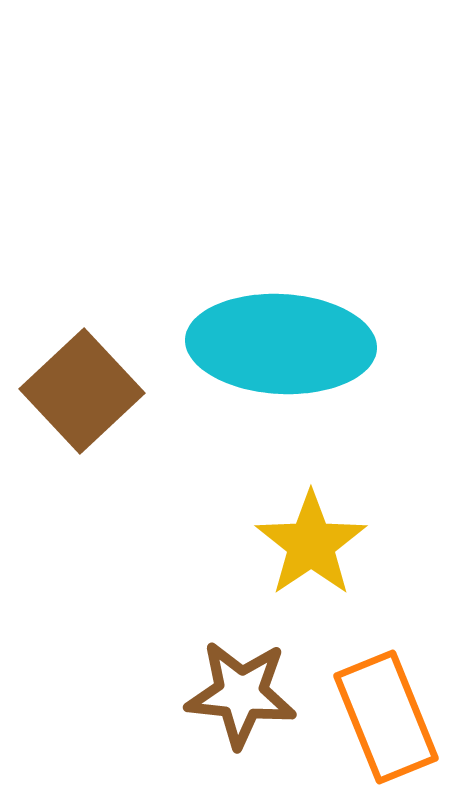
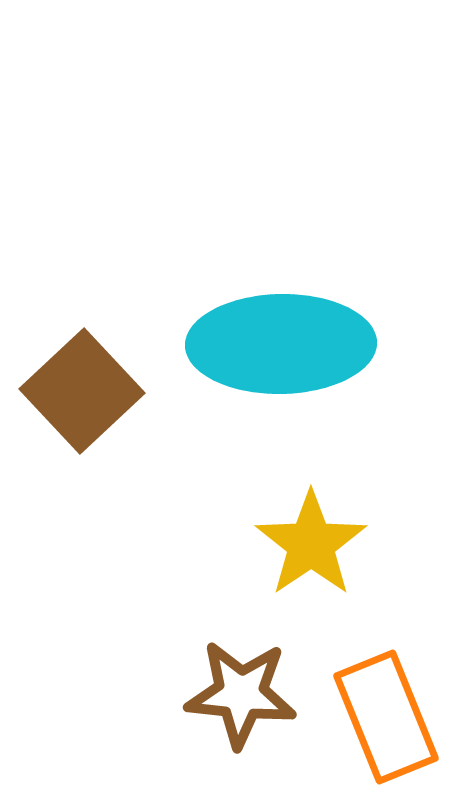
cyan ellipse: rotated 4 degrees counterclockwise
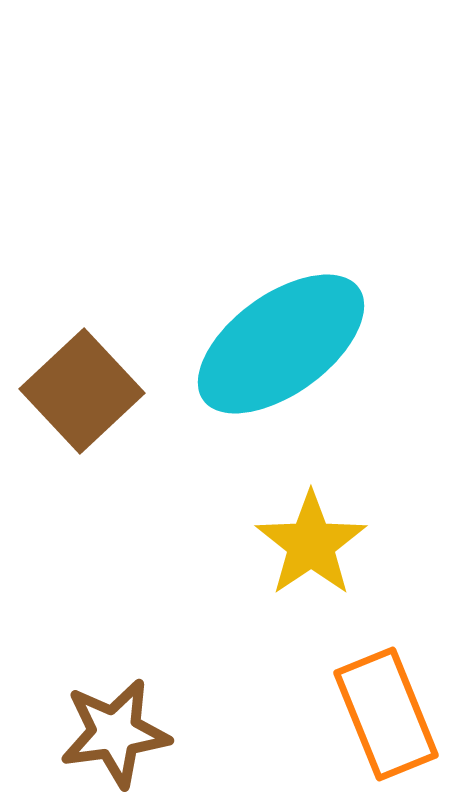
cyan ellipse: rotated 35 degrees counterclockwise
brown star: moved 126 px left, 39 px down; rotated 14 degrees counterclockwise
orange rectangle: moved 3 px up
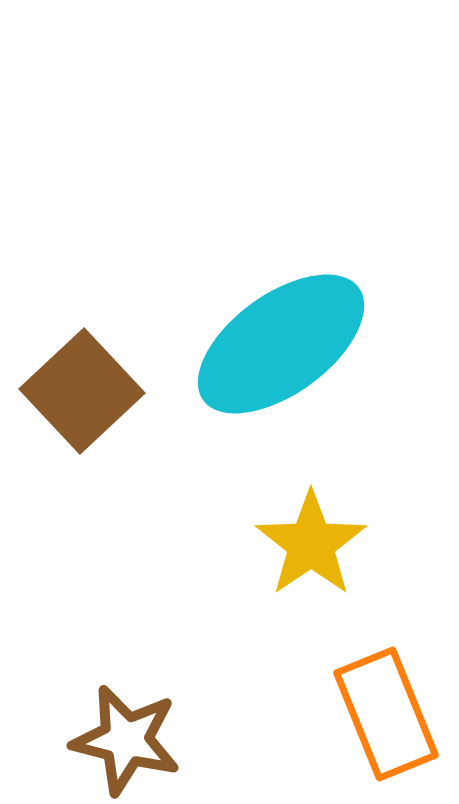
brown star: moved 11 px right, 7 px down; rotated 22 degrees clockwise
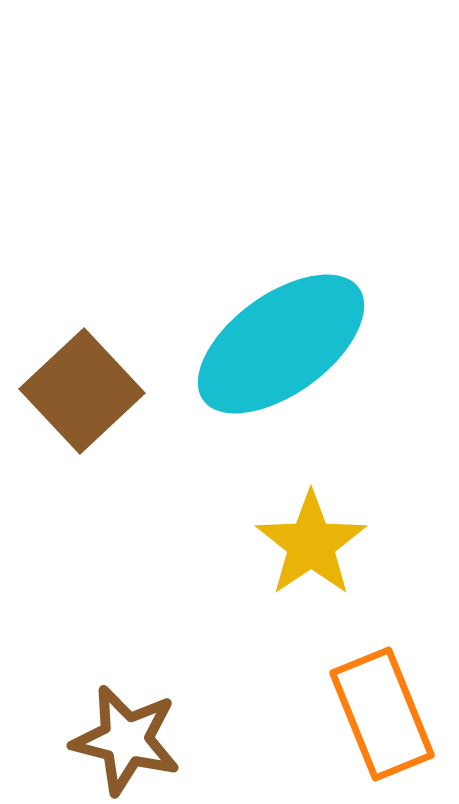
orange rectangle: moved 4 px left
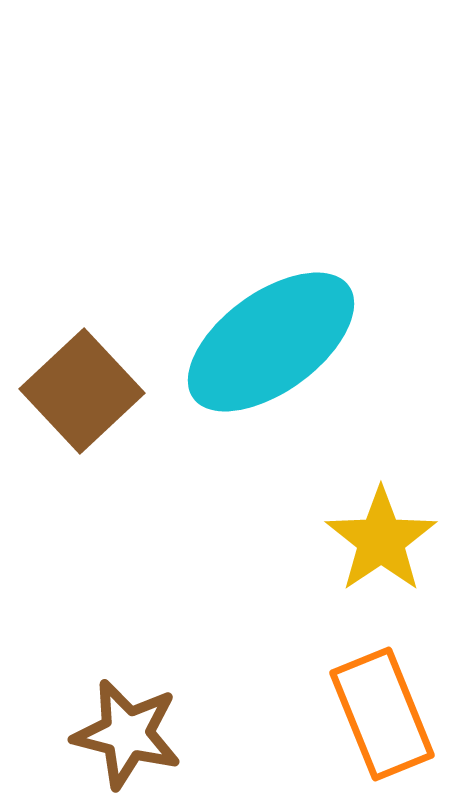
cyan ellipse: moved 10 px left, 2 px up
yellow star: moved 70 px right, 4 px up
brown star: moved 1 px right, 6 px up
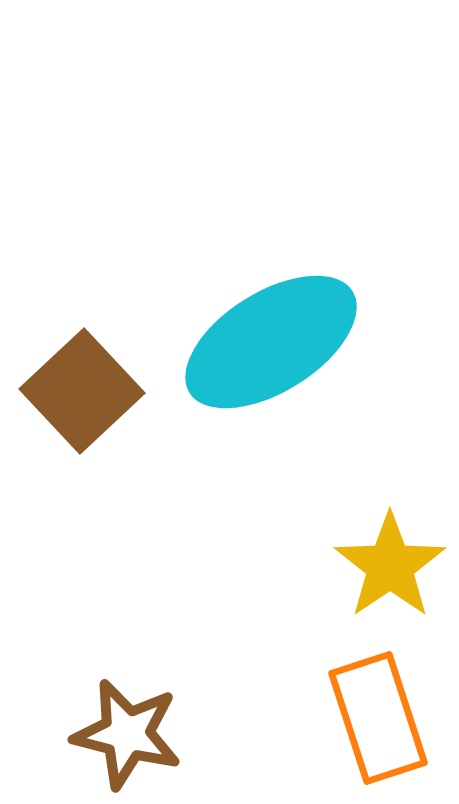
cyan ellipse: rotated 4 degrees clockwise
yellow star: moved 9 px right, 26 px down
orange rectangle: moved 4 px left, 4 px down; rotated 4 degrees clockwise
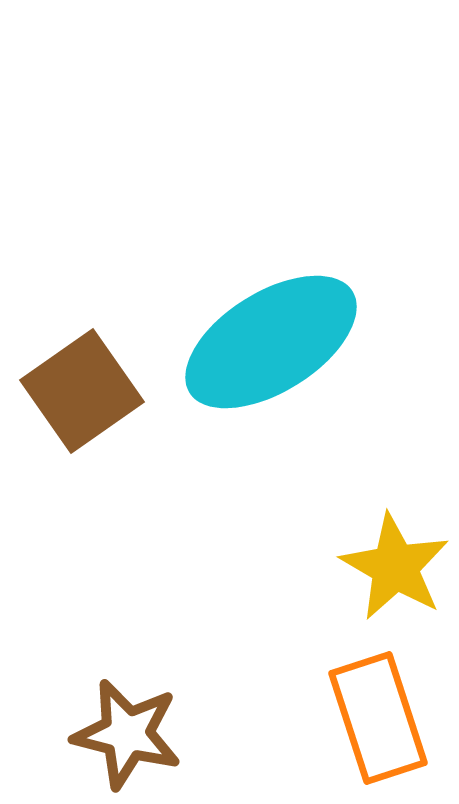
brown square: rotated 8 degrees clockwise
yellow star: moved 5 px right, 1 px down; rotated 8 degrees counterclockwise
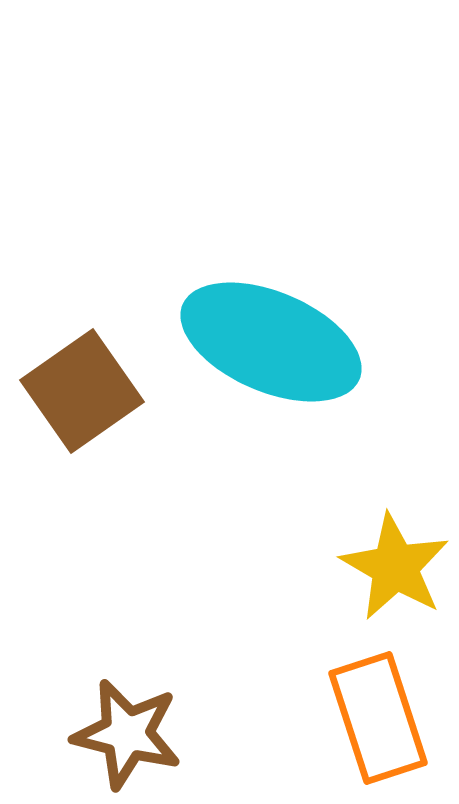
cyan ellipse: rotated 55 degrees clockwise
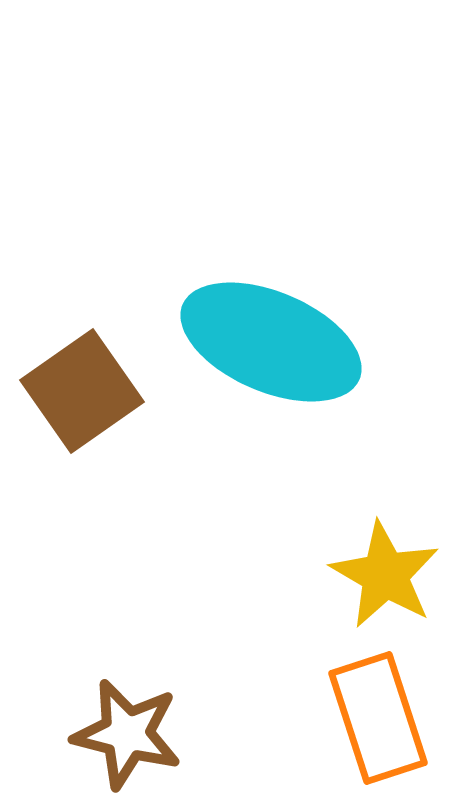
yellow star: moved 10 px left, 8 px down
